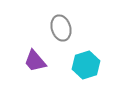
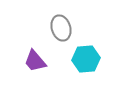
cyan hexagon: moved 6 px up; rotated 12 degrees clockwise
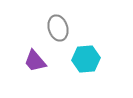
gray ellipse: moved 3 px left
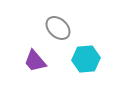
gray ellipse: rotated 30 degrees counterclockwise
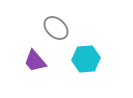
gray ellipse: moved 2 px left
